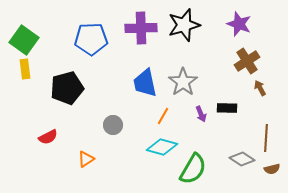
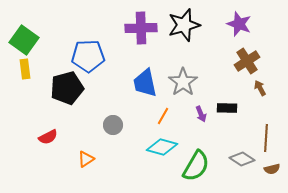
blue pentagon: moved 3 px left, 17 px down
green semicircle: moved 3 px right, 3 px up
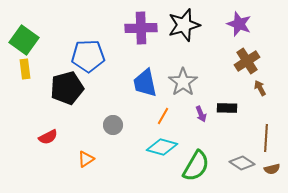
gray diamond: moved 4 px down
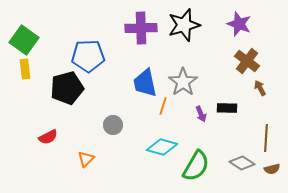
brown cross: rotated 20 degrees counterclockwise
orange line: moved 10 px up; rotated 12 degrees counterclockwise
orange triangle: rotated 12 degrees counterclockwise
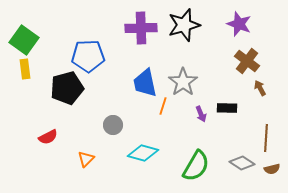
cyan diamond: moved 19 px left, 6 px down
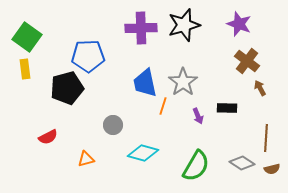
green square: moved 3 px right, 3 px up
purple arrow: moved 3 px left, 2 px down
orange triangle: rotated 30 degrees clockwise
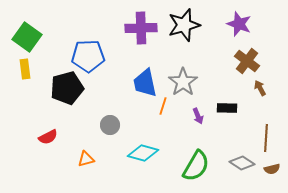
gray circle: moved 3 px left
